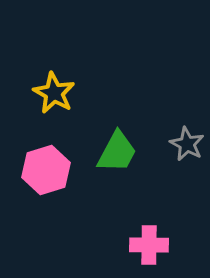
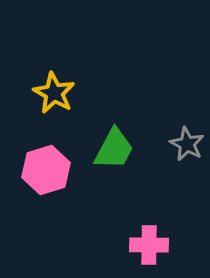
green trapezoid: moved 3 px left, 3 px up
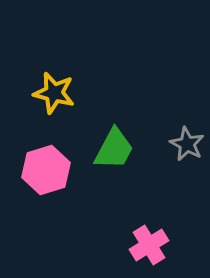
yellow star: rotated 15 degrees counterclockwise
pink cross: rotated 33 degrees counterclockwise
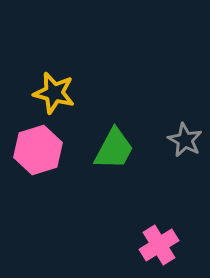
gray star: moved 2 px left, 4 px up
pink hexagon: moved 8 px left, 20 px up
pink cross: moved 10 px right
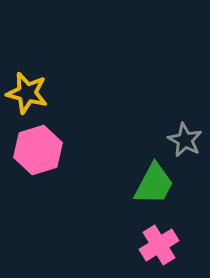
yellow star: moved 27 px left
green trapezoid: moved 40 px right, 35 px down
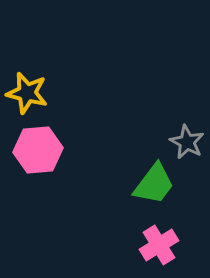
gray star: moved 2 px right, 2 px down
pink hexagon: rotated 12 degrees clockwise
green trapezoid: rotated 9 degrees clockwise
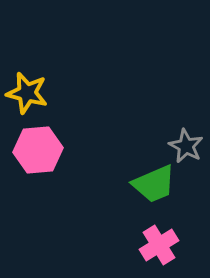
gray star: moved 1 px left, 4 px down
green trapezoid: rotated 30 degrees clockwise
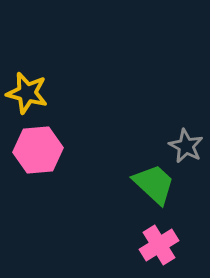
green trapezoid: rotated 114 degrees counterclockwise
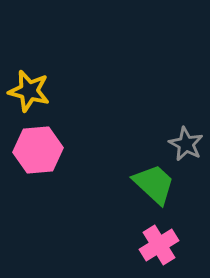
yellow star: moved 2 px right, 2 px up
gray star: moved 2 px up
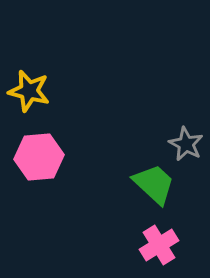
pink hexagon: moved 1 px right, 7 px down
